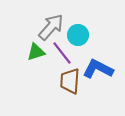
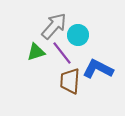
gray arrow: moved 3 px right, 1 px up
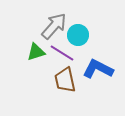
purple line: rotated 20 degrees counterclockwise
brown trapezoid: moved 5 px left, 1 px up; rotated 16 degrees counterclockwise
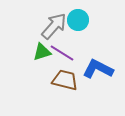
cyan circle: moved 15 px up
green triangle: moved 6 px right
brown trapezoid: rotated 116 degrees clockwise
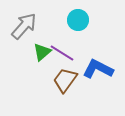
gray arrow: moved 30 px left
green triangle: rotated 24 degrees counterclockwise
brown trapezoid: rotated 68 degrees counterclockwise
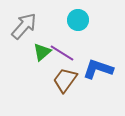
blue L-shape: rotated 8 degrees counterclockwise
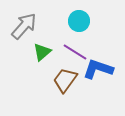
cyan circle: moved 1 px right, 1 px down
purple line: moved 13 px right, 1 px up
